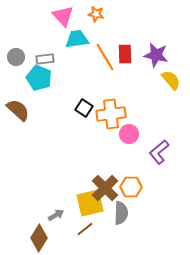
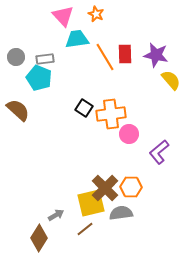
orange star: rotated 14 degrees clockwise
yellow square: moved 1 px right
gray semicircle: rotated 100 degrees counterclockwise
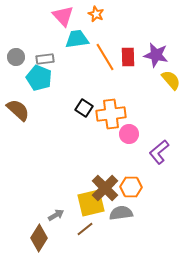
red rectangle: moved 3 px right, 3 px down
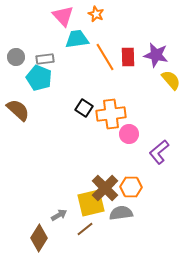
gray arrow: moved 3 px right
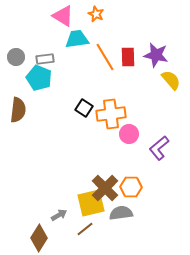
pink triangle: rotated 15 degrees counterclockwise
brown semicircle: rotated 55 degrees clockwise
purple L-shape: moved 4 px up
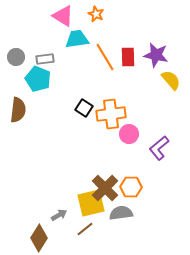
cyan pentagon: moved 1 px left, 1 px down
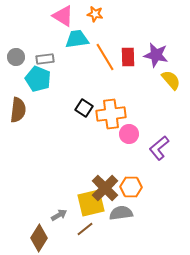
orange star: moved 1 px left; rotated 14 degrees counterclockwise
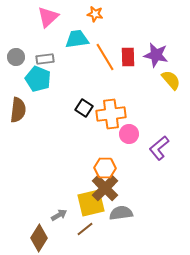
pink triangle: moved 15 px left, 1 px down; rotated 45 degrees clockwise
orange hexagon: moved 26 px left, 19 px up
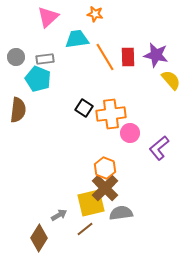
pink circle: moved 1 px right, 1 px up
orange hexagon: rotated 20 degrees clockwise
